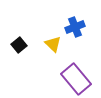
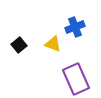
yellow triangle: rotated 24 degrees counterclockwise
purple rectangle: rotated 16 degrees clockwise
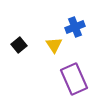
yellow triangle: moved 1 px right, 1 px down; rotated 36 degrees clockwise
purple rectangle: moved 2 px left
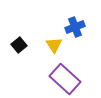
purple rectangle: moved 9 px left; rotated 24 degrees counterclockwise
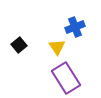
yellow triangle: moved 3 px right, 2 px down
purple rectangle: moved 1 px right, 1 px up; rotated 16 degrees clockwise
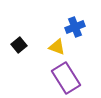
yellow triangle: rotated 36 degrees counterclockwise
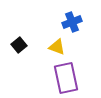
blue cross: moved 3 px left, 5 px up
purple rectangle: rotated 20 degrees clockwise
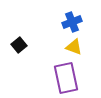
yellow triangle: moved 17 px right
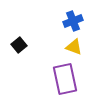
blue cross: moved 1 px right, 1 px up
purple rectangle: moved 1 px left, 1 px down
